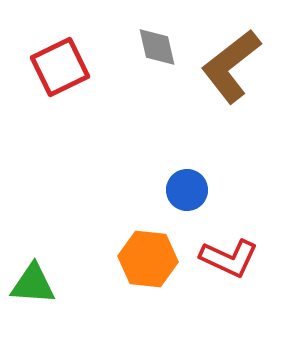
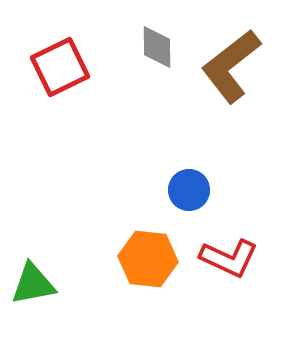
gray diamond: rotated 12 degrees clockwise
blue circle: moved 2 px right
green triangle: rotated 15 degrees counterclockwise
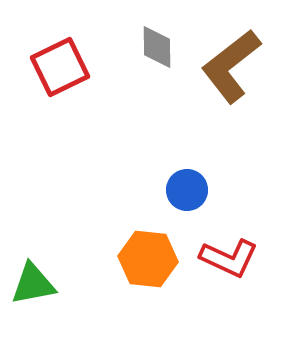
blue circle: moved 2 px left
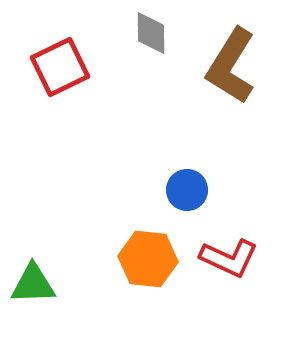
gray diamond: moved 6 px left, 14 px up
brown L-shape: rotated 20 degrees counterclockwise
green triangle: rotated 9 degrees clockwise
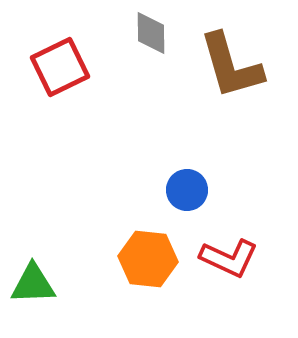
brown L-shape: rotated 48 degrees counterclockwise
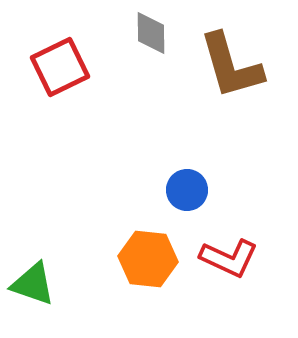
green triangle: rotated 21 degrees clockwise
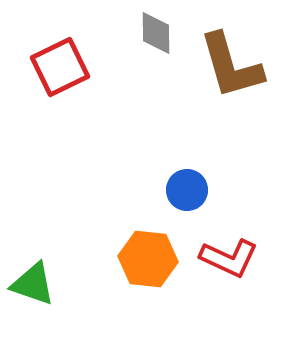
gray diamond: moved 5 px right
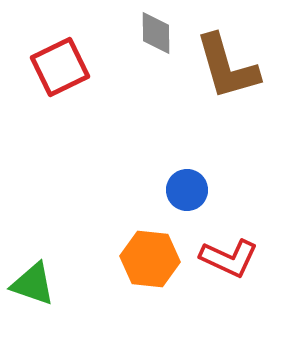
brown L-shape: moved 4 px left, 1 px down
orange hexagon: moved 2 px right
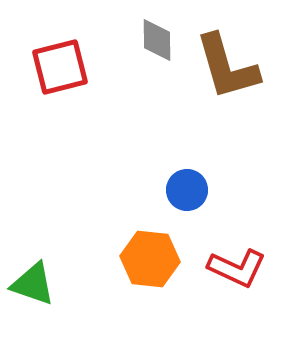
gray diamond: moved 1 px right, 7 px down
red square: rotated 12 degrees clockwise
red L-shape: moved 8 px right, 10 px down
